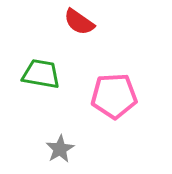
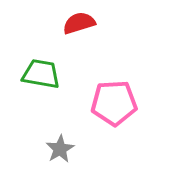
red semicircle: moved 1 px down; rotated 128 degrees clockwise
pink pentagon: moved 7 px down
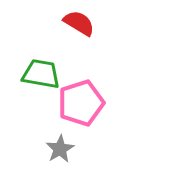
red semicircle: rotated 48 degrees clockwise
pink pentagon: moved 33 px left; rotated 15 degrees counterclockwise
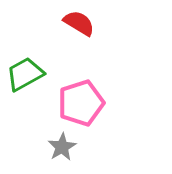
green trapezoid: moved 16 px left; rotated 39 degrees counterclockwise
gray star: moved 2 px right, 2 px up
